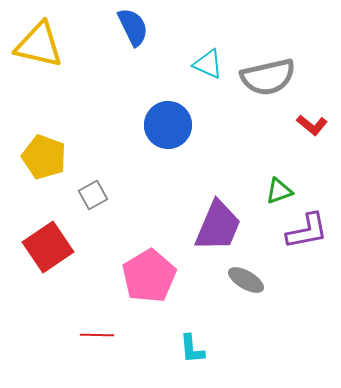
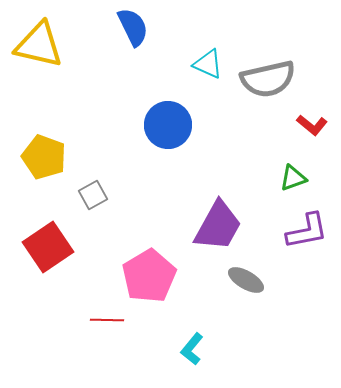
gray semicircle: moved 2 px down
green triangle: moved 14 px right, 13 px up
purple trapezoid: rotated 6 degrees clockwise
red line: moved 10 px right, 15 px up
cyan L-shape: rotated 44 degrees clockwise
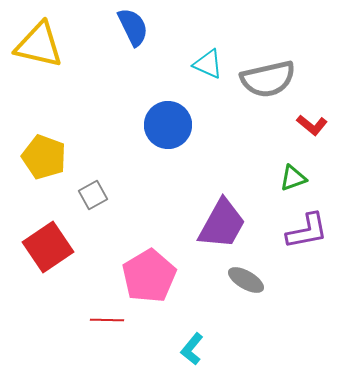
purple trapezoid: moved 4 px right, 2 px up
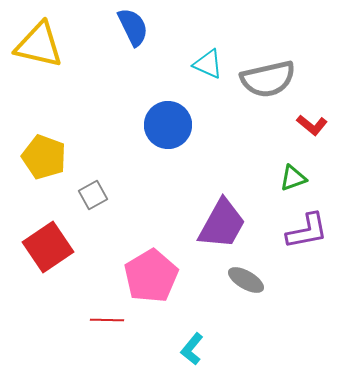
pink pentagon: moved 2 px right
